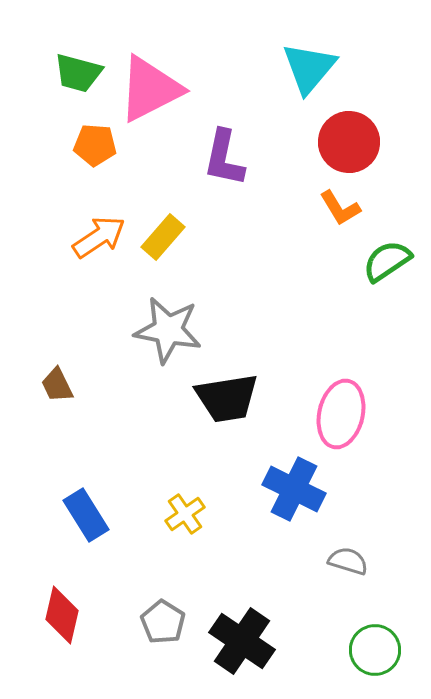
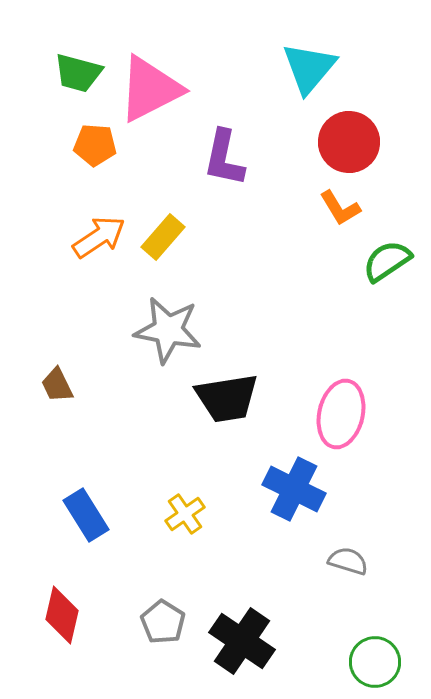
green circle: moved 12 px down
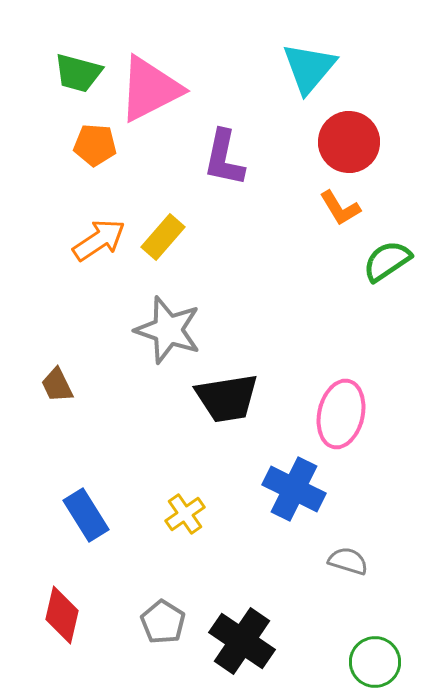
orange arrow: moved 3 px down
gray star: rotated 8 degrees clockwise
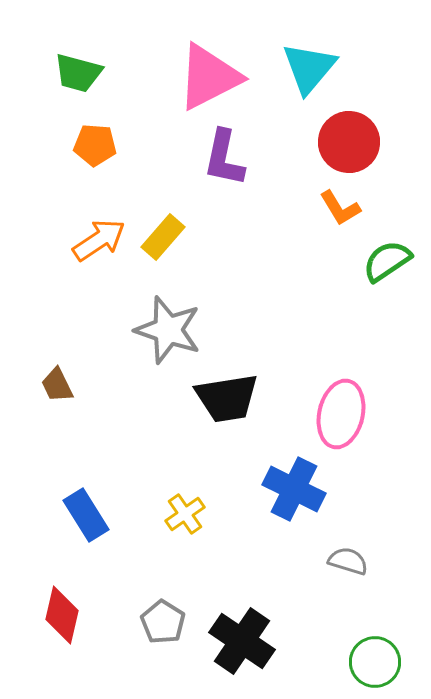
pink triangle: moved 59 px right, 12 px up
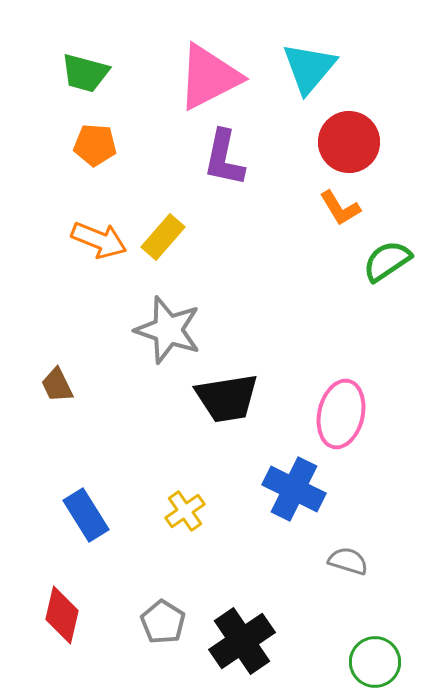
green trapezoid: moved 7 px right
orange arrow: rotated 56 degrees clockwise
yellow cross: moved 3 px up
black cross: rotated 22 degrees clockwise
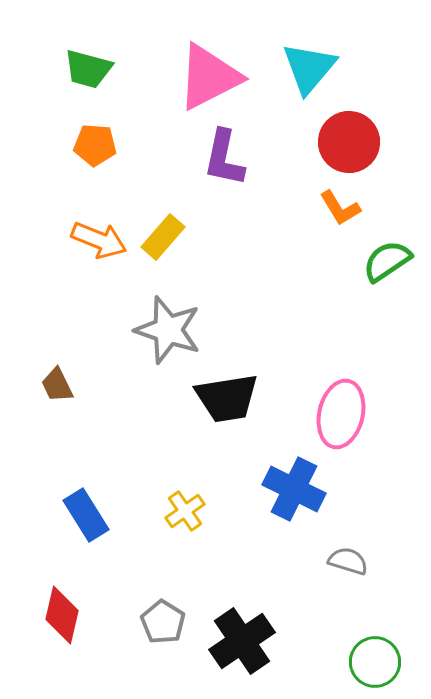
green trapezoid: moved 3 px right, 4 px up
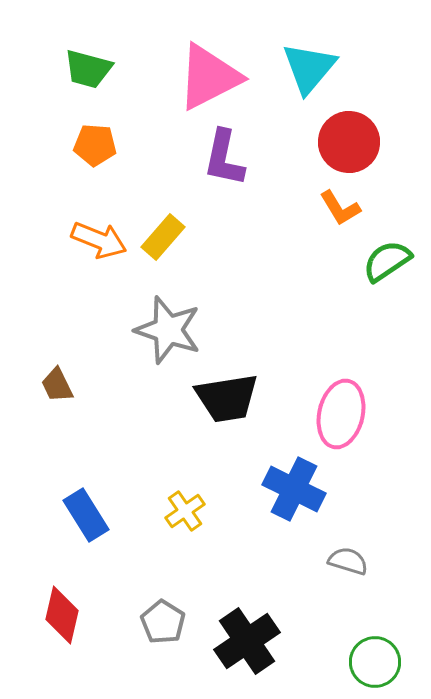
black cross: moved 5 px right
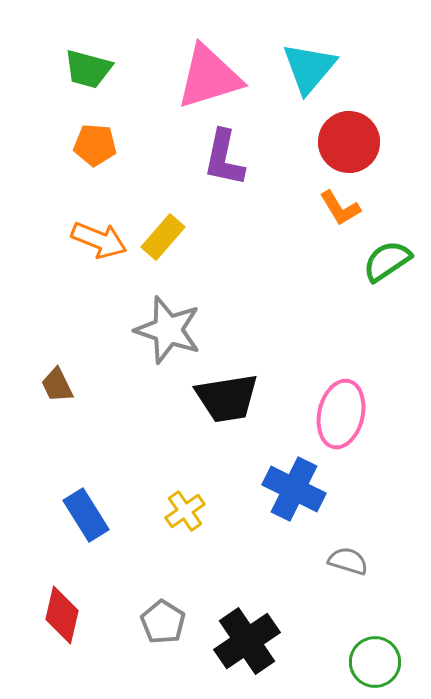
pink triangle: rotated 10 degrees clockwise
